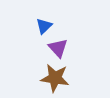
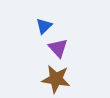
brown star: moved 1 px right, 1 px down
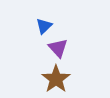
brown star: rotated 28 degrees clockwise
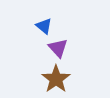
blue triangle: rotated 36 degrees counterclockwise
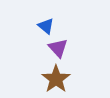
blue triangle: moved 2 px right
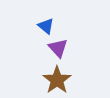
brown star: moved 1 px right, 1 px down
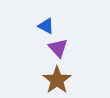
blue triangle: rotated 12 degrees counterclockwise
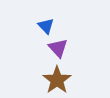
blue triangle: rotated 18 degrees clockwise
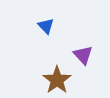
purple triangle: moved 25 px right, 7 px down
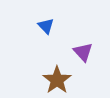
purple triangle: moved 3 px up
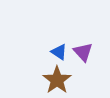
blue triangle: moved 13 px right, 26 px down; rotated 12 degrees counterclockwise
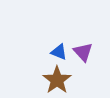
blue triangle: rotated 12 degrees counterclockwise
